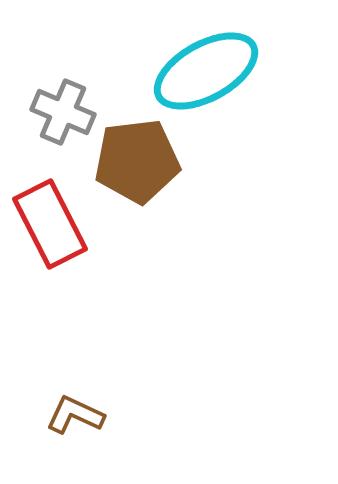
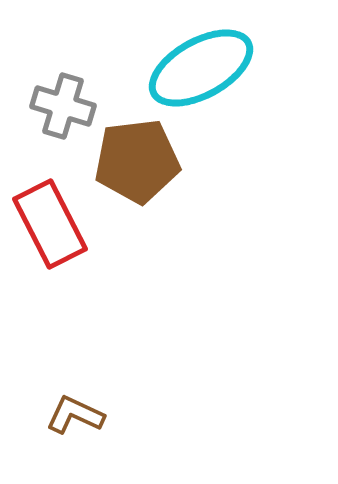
cyan ellipse: moved 5 px left, 3 px up
gray cross: moved 6 px up; rotated 6 degrees counterclockwise
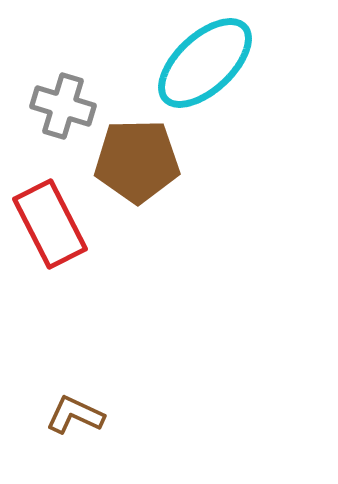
cyan ellipse: moved 4 px right, 5 px up; rotated 14 degrees counterclockwise
brown pentagon: rotated 6 degrees clockwise
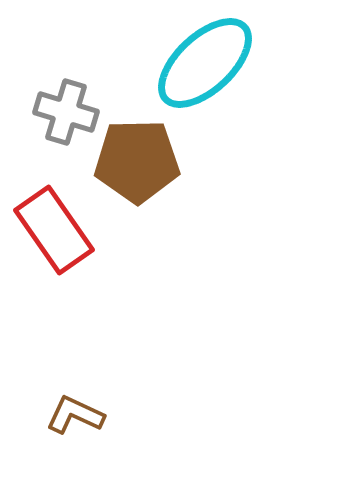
gray cross: moved 3 px right, 6 px down
red rectangle: moved 4 px right, 6 px down; rotated 8 degrees counterclockwise
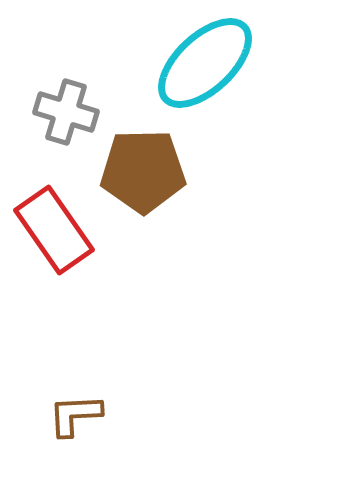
brown pentagon: moved 6 px right, 10 px down
brown L-shape: rotated 28 degrees counterclockwise
